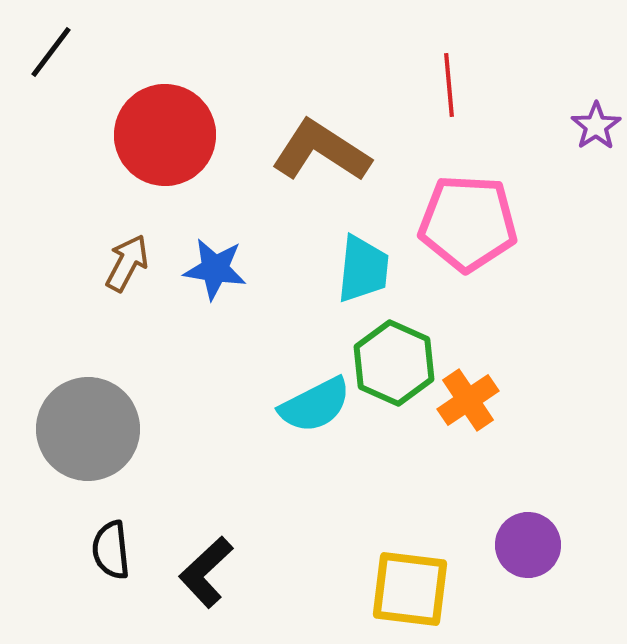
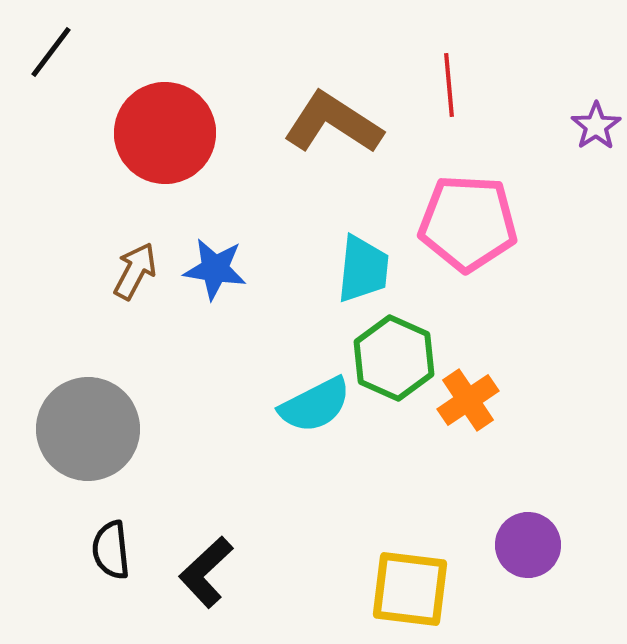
red circle: moved 2 px up
brown L-shape: moved 12 px right, 28 px up
brown arrow: moved 8 px right, 8 px down
green hexagon: moved 5 px up
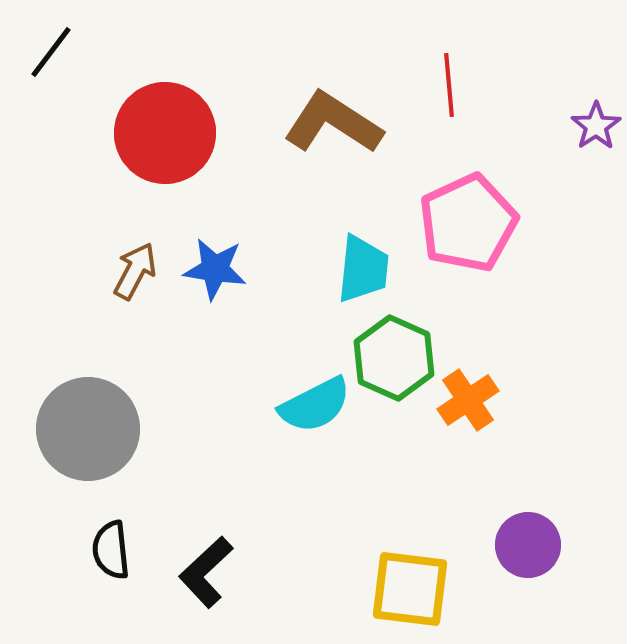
pink pentagon: rotated 28 degrees counterclockwise
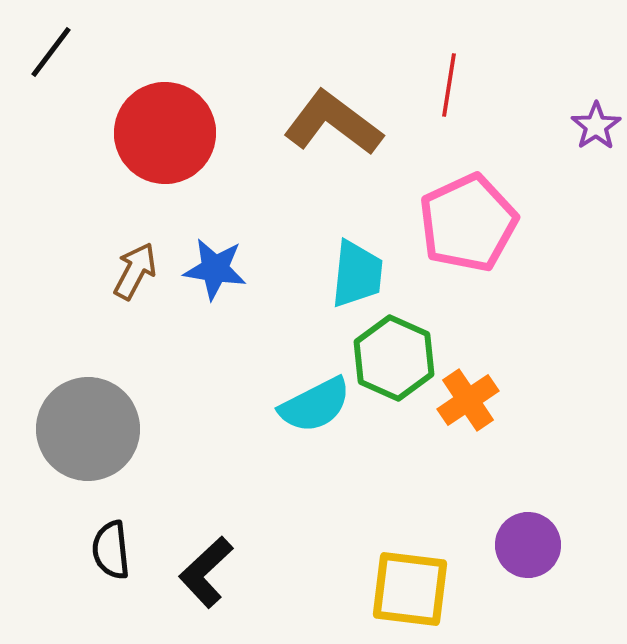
red line: rotated 14 degrees clockwise
brown L-shape: rotated 4 degrees clockwise
cyan trapezoid: moved 6 px left, 5 px down
